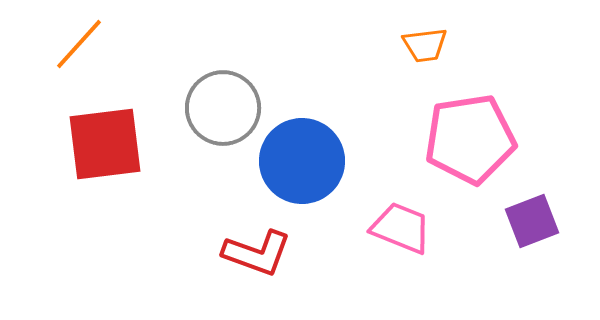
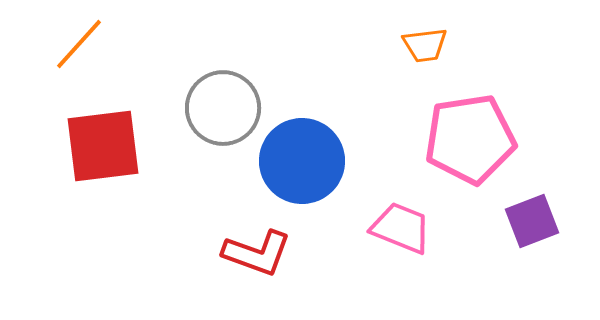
red square: moved 2 px left, 2 px down
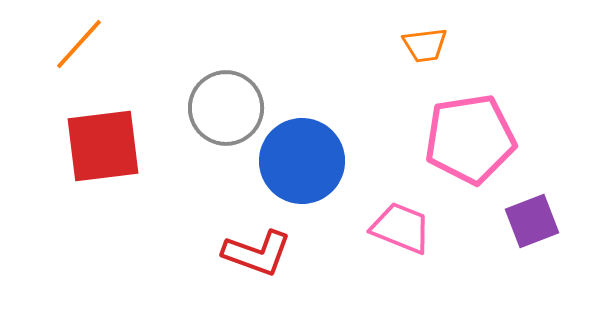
gray circle: moved 3 px right
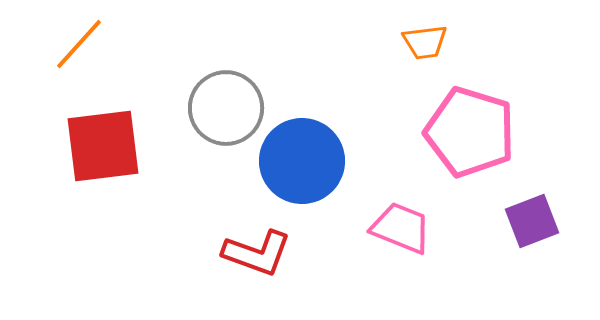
orange trapezoid: moved 3 px up
pink pentagon: moved 7 px up; rotated 26 degrees clockwise
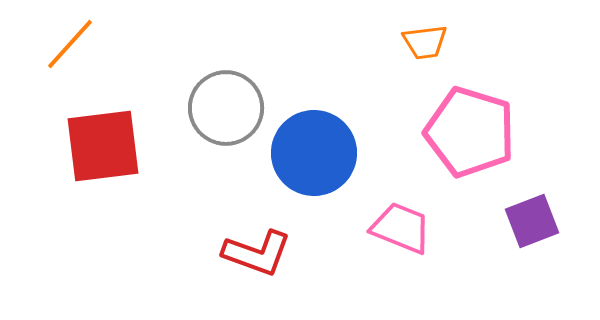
orange line: moved 9 px left
blue circle: moved 12 px right, 8 px up
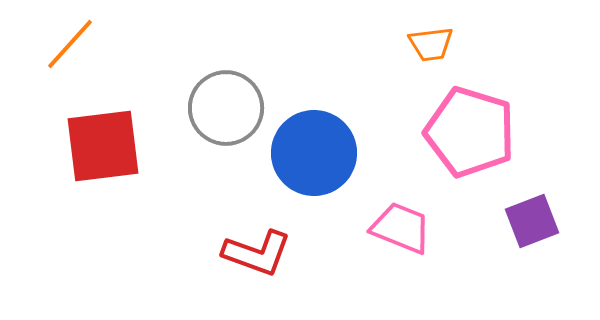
orange trapezoid: moved 6 px right, 2 px down
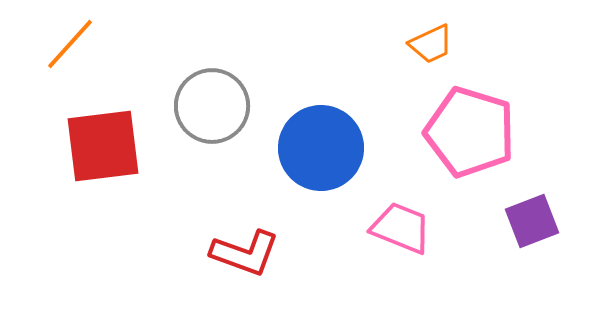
orange trapezoid: rotated 18 degrees counterclockwise
gray circle: moved 14 px left, 2 px up
blue circle: moved 7 px right, 5 px up
red L-shape: moved 12 px left
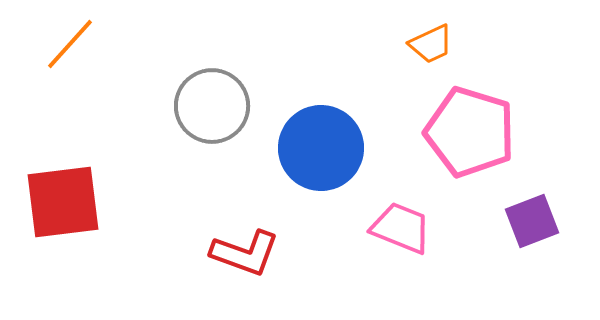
red square: moved 40 px left, 56 px down
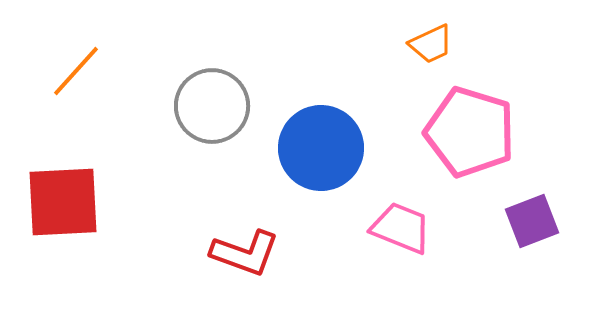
orange line: moved 6 px right, 27 px down
red square: rotated 4 degrees clockwise
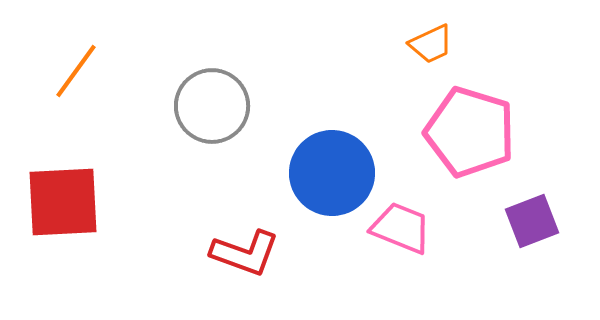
orange line: rotated 6 degrees counterclockwise
blue circle: moved 11 px right, 25 px down
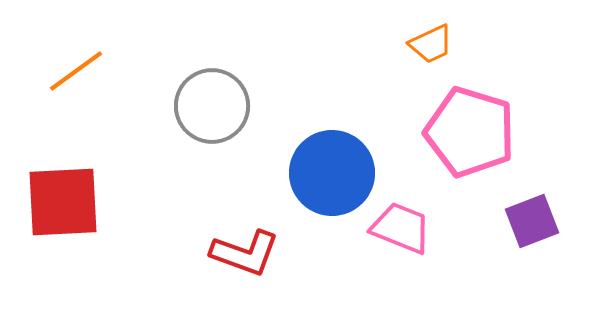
orange line: rotated 18 degrees clockwise
